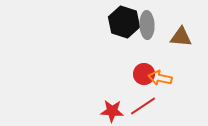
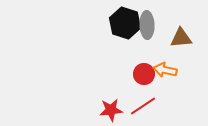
black hexagon: moved 1 px right, 1 px down
brown triangle: moved 1 px down; rotated 10 degrees counterclockwise
orange arrow: moved 5 px right, 8 px up
red star: moved 1 px left, 1 px up; rotated 10 degrees counterclockwise
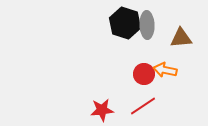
red star: moved 9 px left
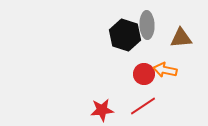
black hexagon: moved 12 px down
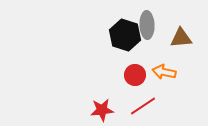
orange arrow: moved 1 px left, 2 px down
red circle: moved 9 px left, 1 px down
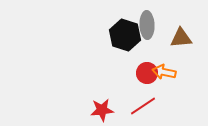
red circle: moved 12 px right, 2 px up
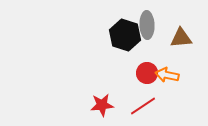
orange arrow: moved 3 px right, 3 px down
red star: moved 5 px up
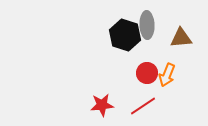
orange arrow: rotated 80 degrees counterclockwise
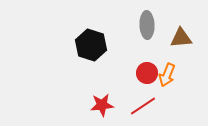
black hexagon: moved 34 px left, 10 px down
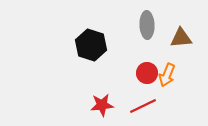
red line: rotated 8 degrees clockwise
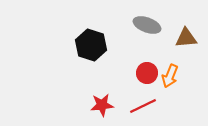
gray ellipse: rotated 68 degrees counterclockwise
brown triangle: moved 5 px right
orange arrow: moved 3 px right, 1 px down
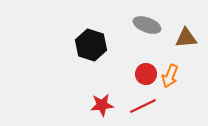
red circle: moved 1 px left, 1 px down
